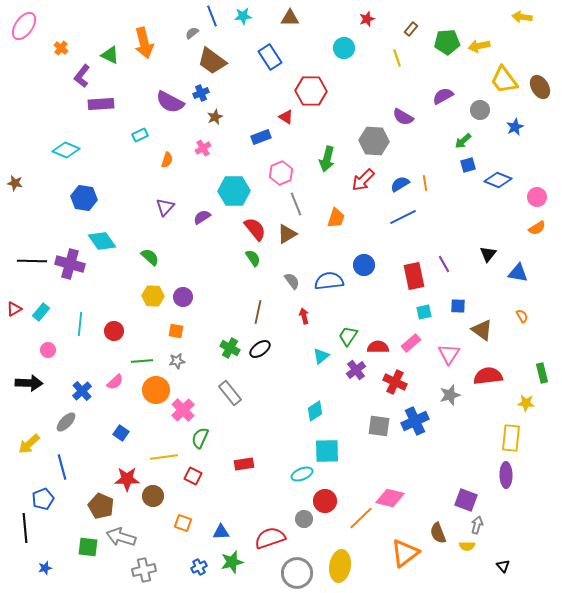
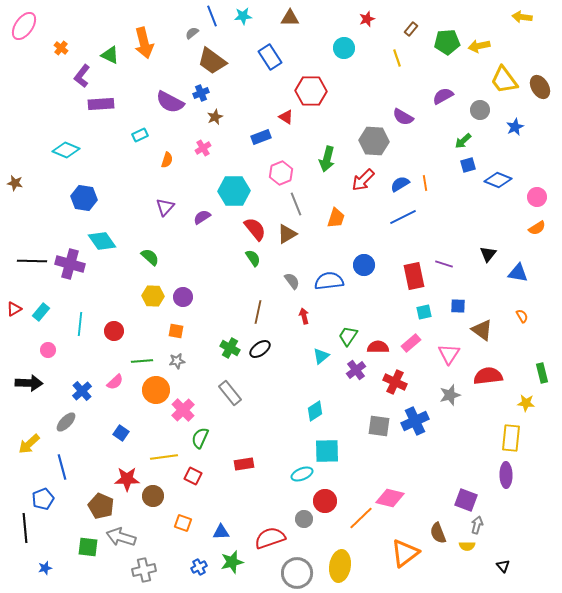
purple line at (444, 264): rotated 42 degrees counterclockwise
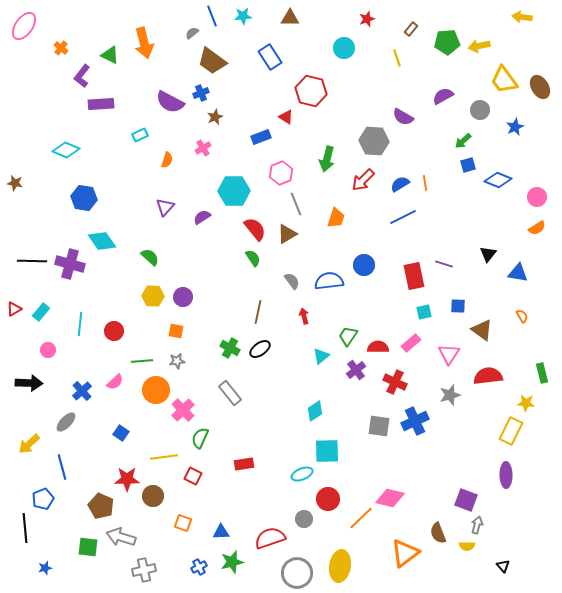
red hexagon at (311, 91): rotated 12 degrees clockwise
yellow rectangle at (511, 438): moved 7 px up; rotated 20 degrees clockwise
red circle at (325, 501): moved 3 px right, 2 px up
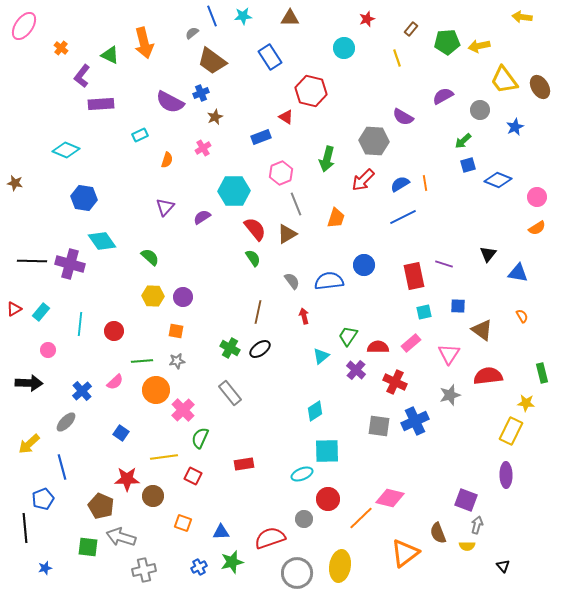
purple cross at (356, 370): rotated 12 degrees counterclockwise
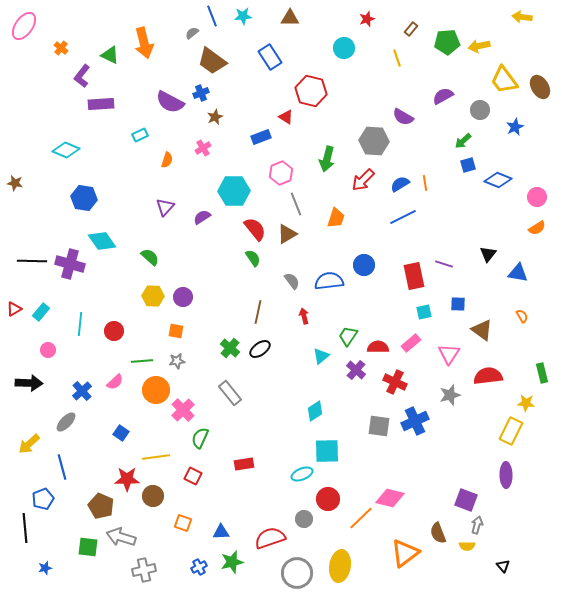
blue square at (458, 306): moved 2 px up
green cross at (230, 348): rotated 12 degrees clockwise
yellow line at (164, 457): moved 8 px left
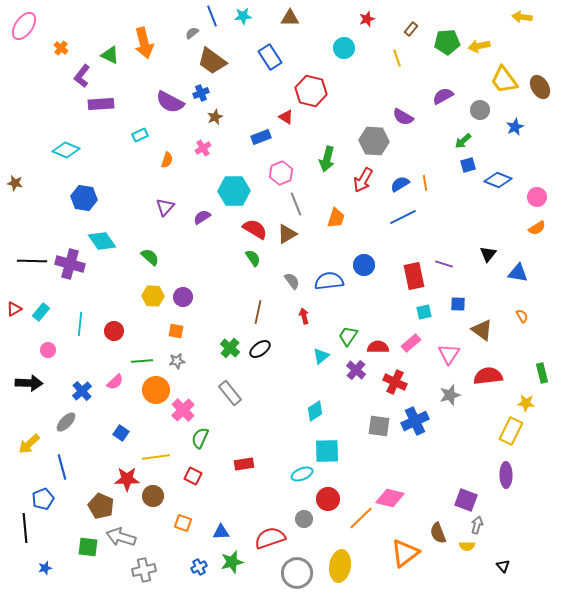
red arrow at (363, 180): rotated 15 degrees counterclockwise
red semicircle at (255, 229): rotated 20 degrees counterclockwise
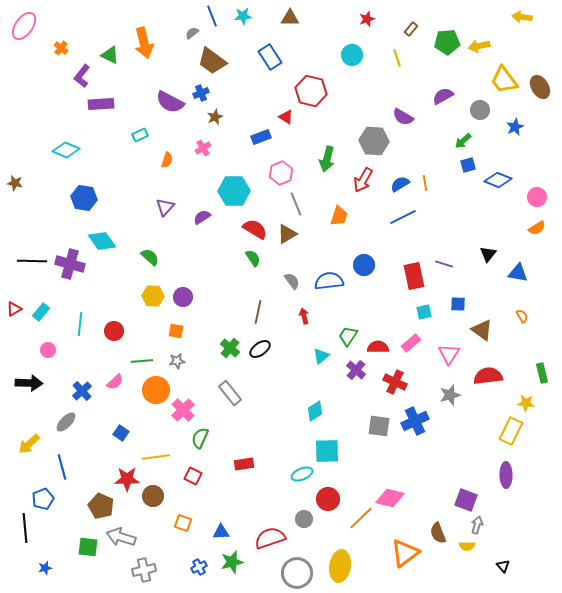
cyan circle at (344, 48): moved 8 px right, 7 px down
orange trapezoid at (336, 218): moved 3 px right, 2 px up
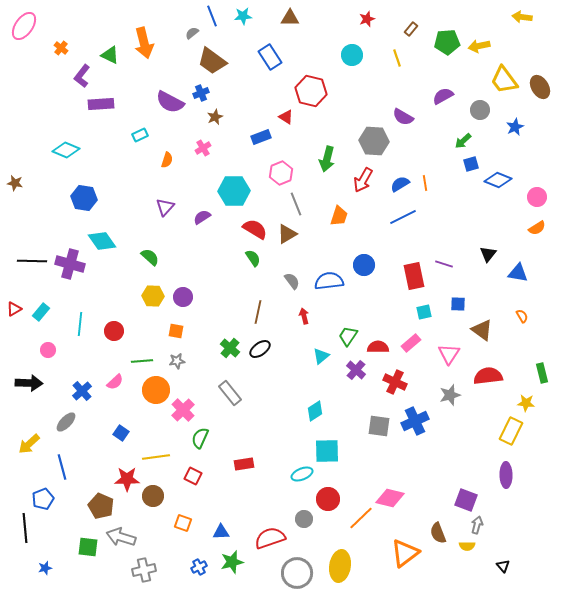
blue square at (468, 165): moved 3 px right, 1 px up
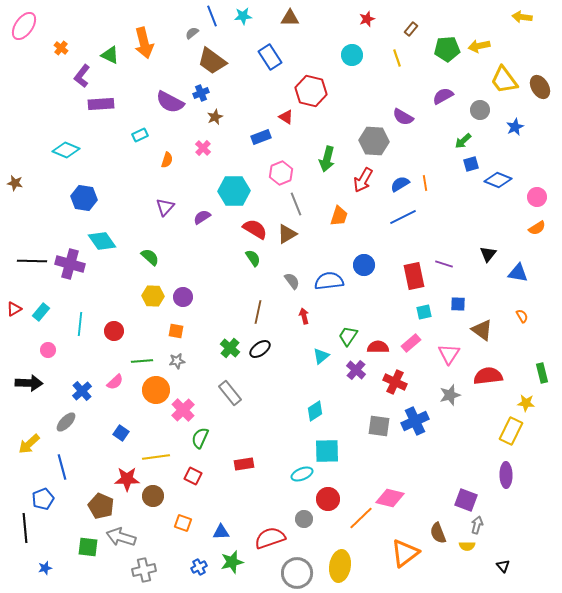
green pentagon at (447, 42): moved 7 px down
pink cross at (203, 148): rotated 14 degrees counterclockwise
